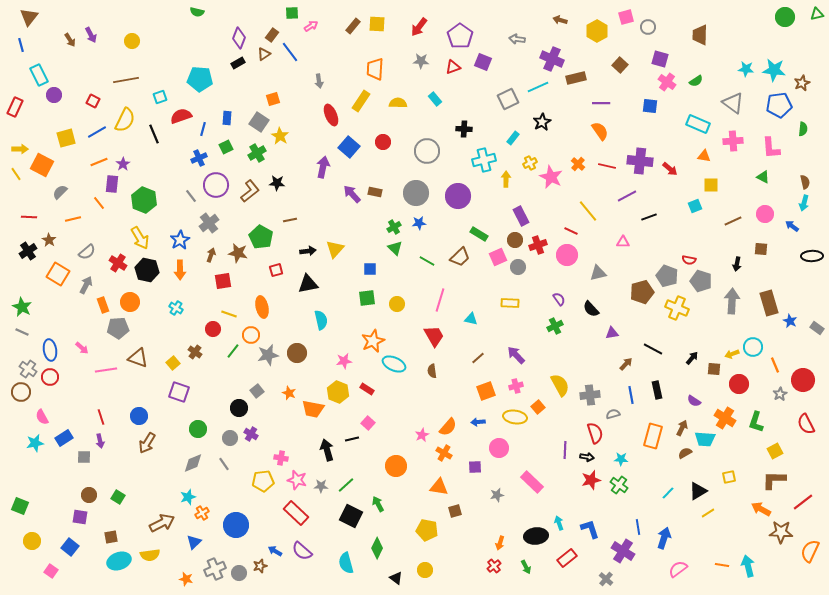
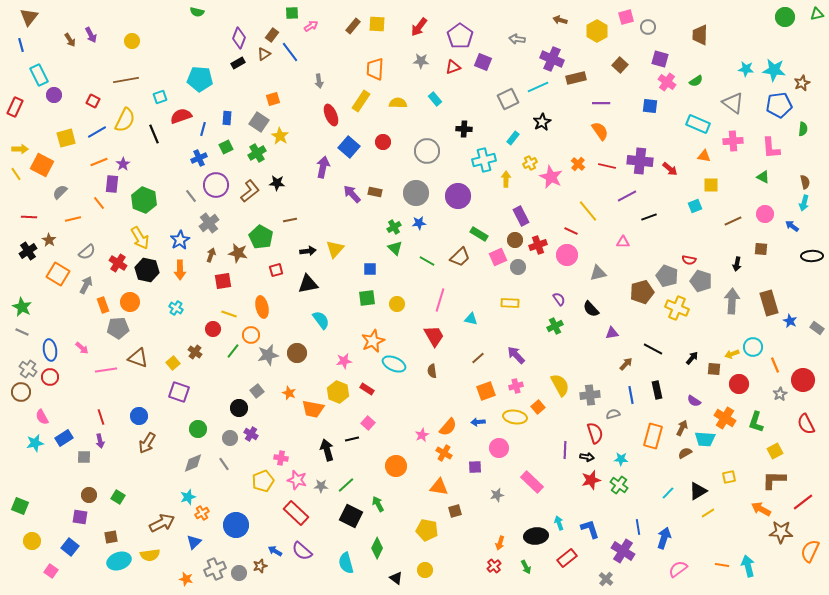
cyan semicircle at (321, 320): rotated 24 degrees counterclockwise
yellow pentagon at (263, 481): rotated 15 degrees counterclockwise
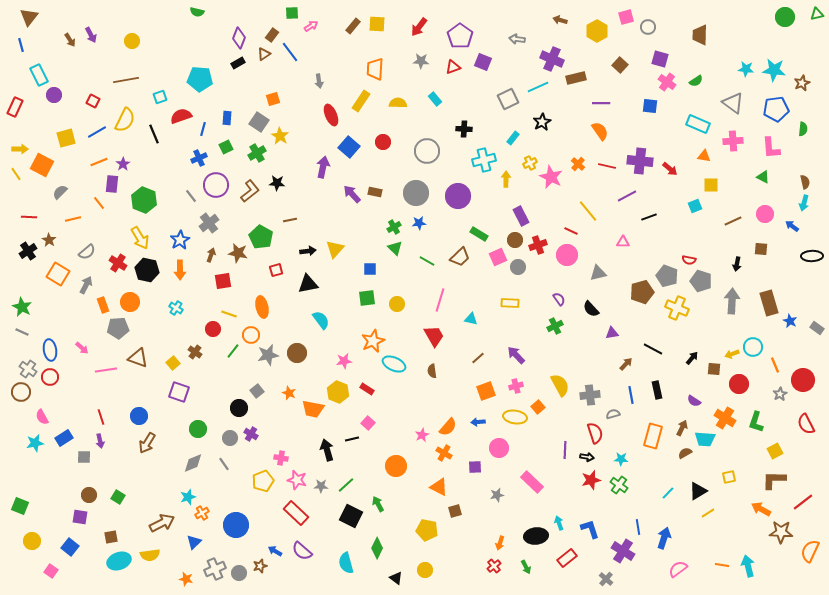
blue pentagon at (779, 105): moved 3 px left, 4 px down
orange triangle at (439, 487): rotated 18 degrees clockwise
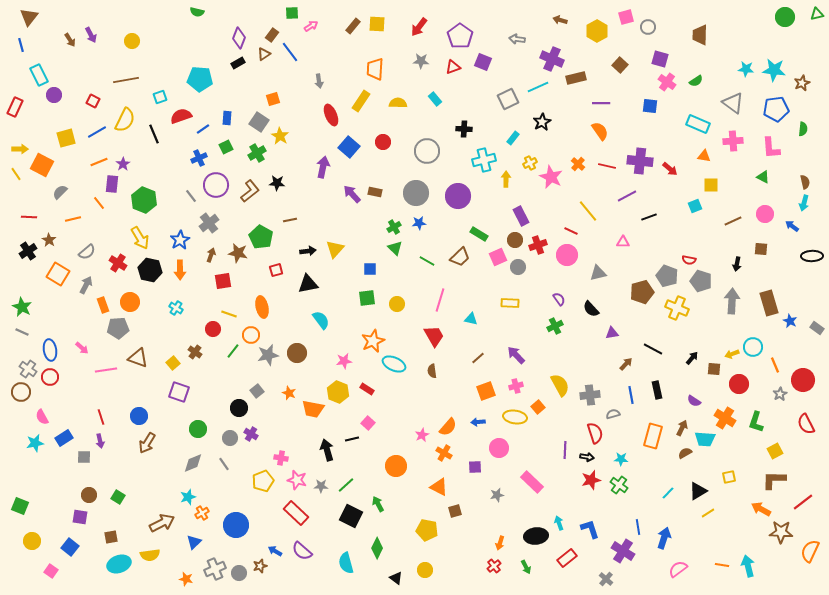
blue line at (203, 129): rotated 40 degrees clockwise
black hexagon at (147, 270): moved 3 px right
cyan ellipse at (119, 561): moved 3 px down
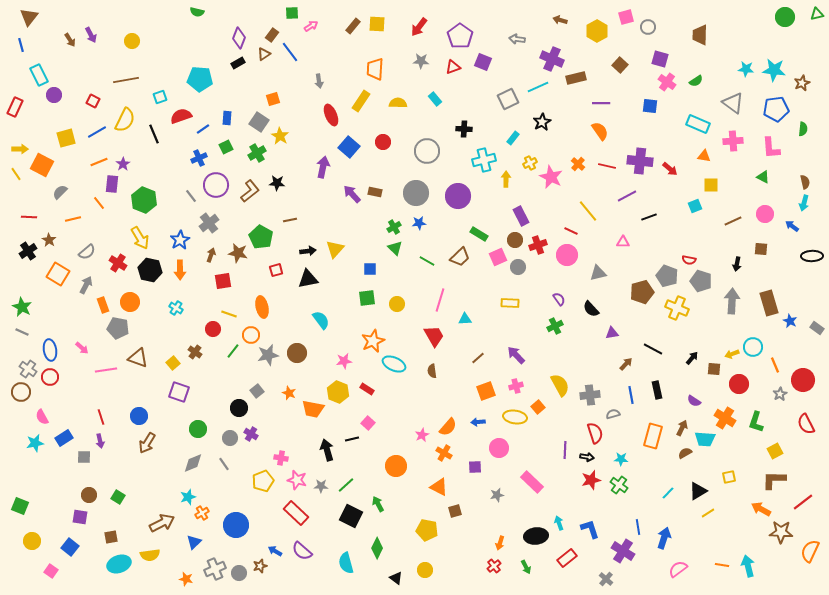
black triangle at (308, 284): moved 5 px up
cyan triangle at (471, 319): moved 6 px left; rotated 16 degrees counterclockwise
gray pentagon at (118, 328): rotated 15 degrees clockwise
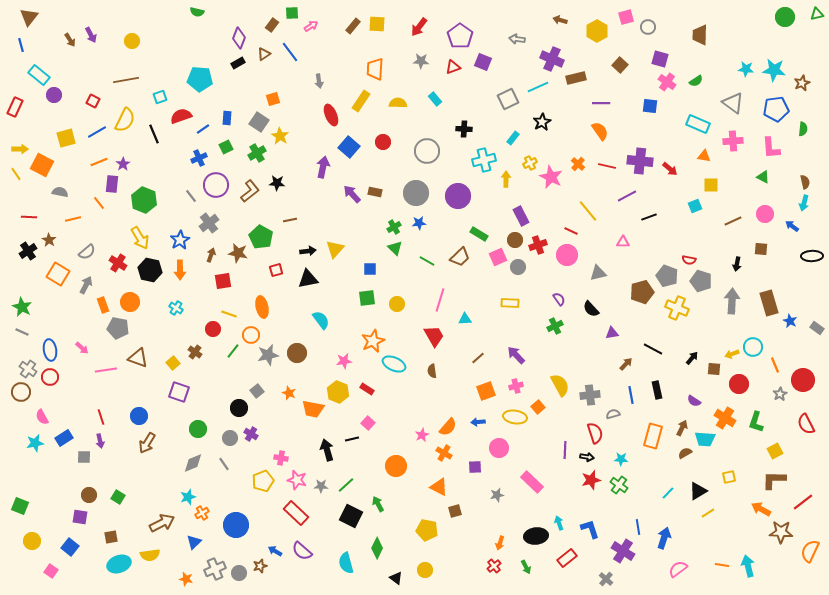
brown rectangle at (272, 35): moved 10 px up
cyan rectangle at (39, 75): rotated 25 degrees counterclockwise
gray semicircle at (60, 192): rotated 56 degrees clockwise
